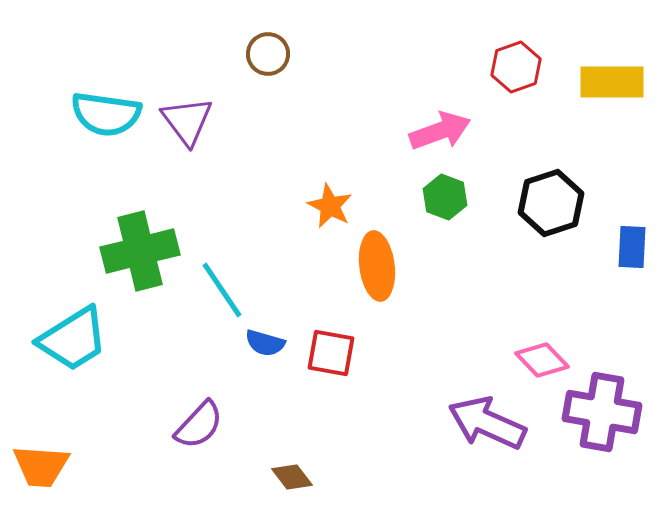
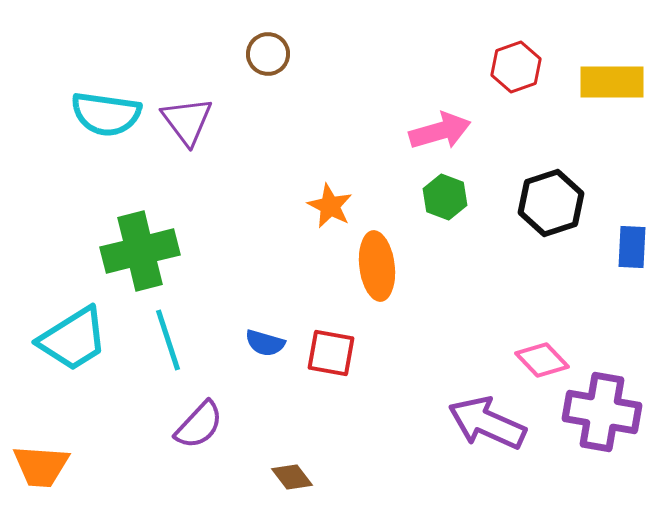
pink arrow: rotated 4 degrees clockwise
cyan line: moved 54 px left, 50 px down; rotated 16 degrees clockwise
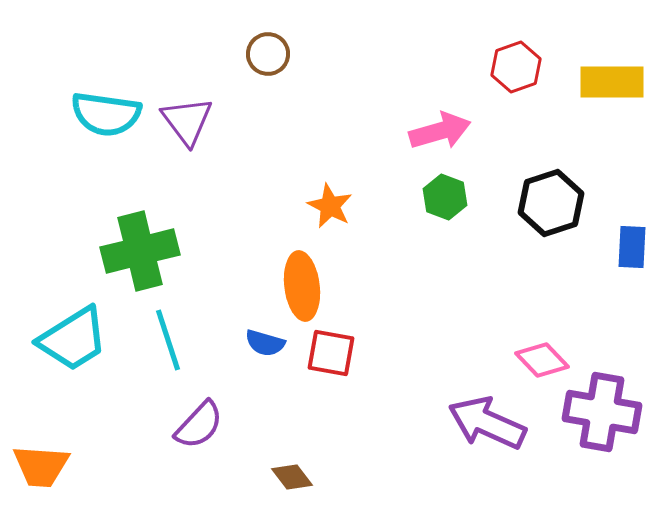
orange ellipse: moved 75 px left, 20 px down
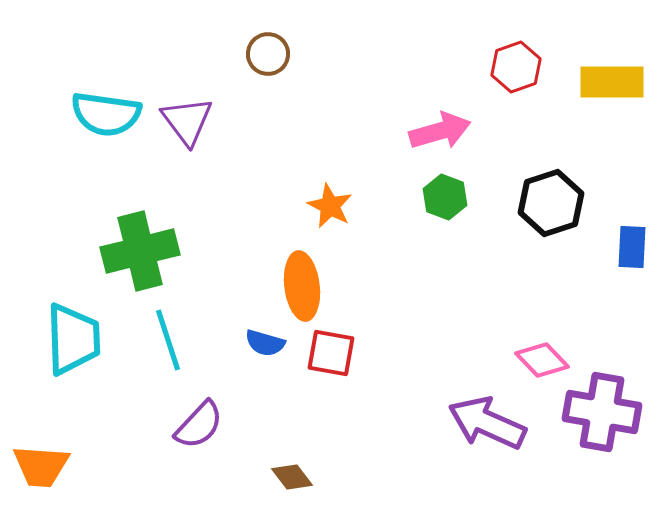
cyan trapezoid: rotated 60 degrees counterclockwise
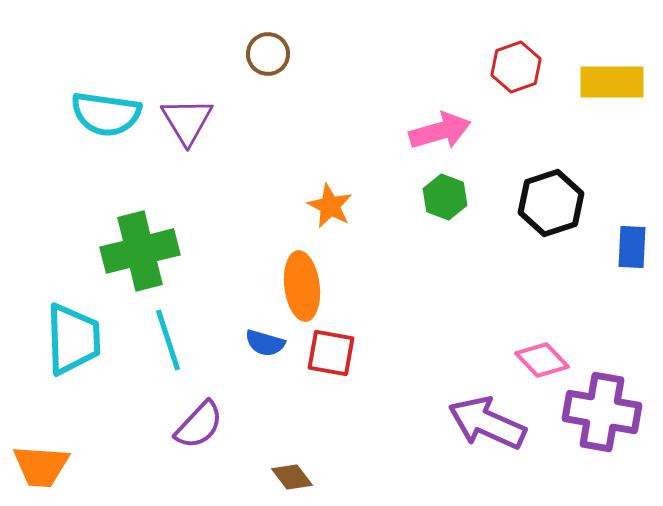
purple triangle: rotated 6 degrees clockwise
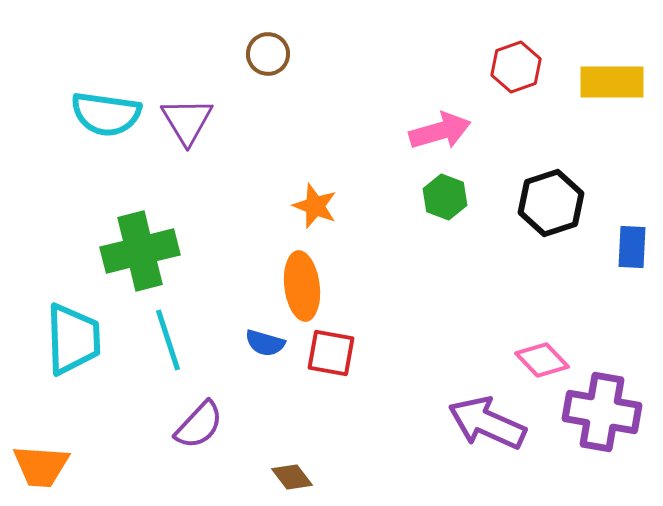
orange star: moved 15 px left; rotated 6 degrees counterclockwise
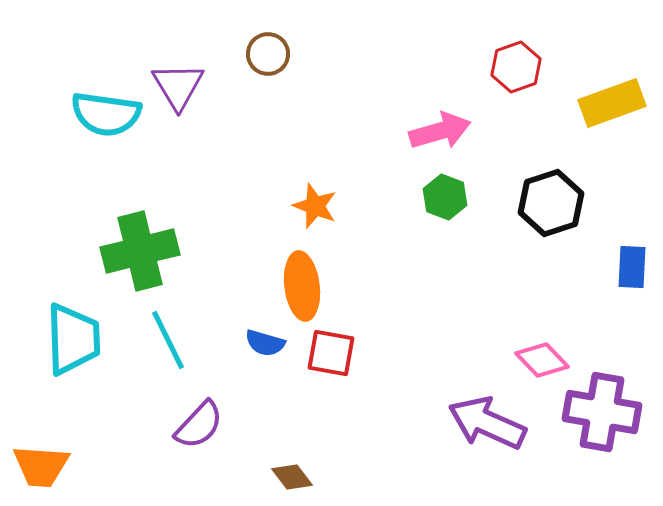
yellow rectangle: moved 21 px down; rotated 20 degrees counterclockwise
purple triangle: moved 9 px left, 35 px up
blue rectangle: moved 20 px down
cyan line: rotated 8 degrees counterclockwise
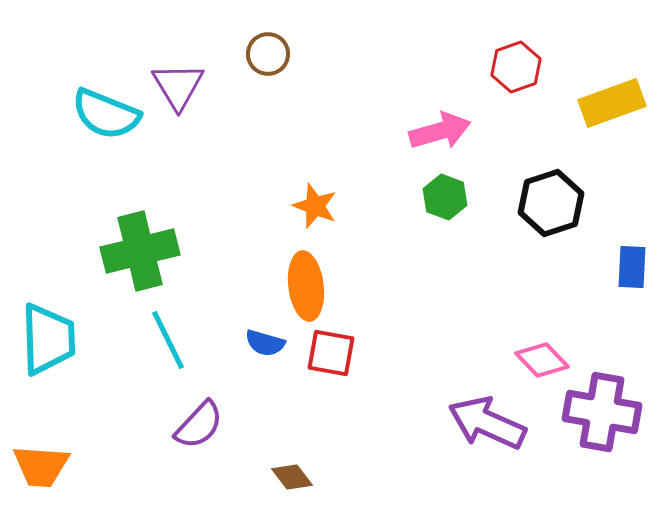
cyan semicircle: rotated 14 degrees clockwise
orange ellipse: moved 4 px right
cyan trapezoid: moved 25 px left
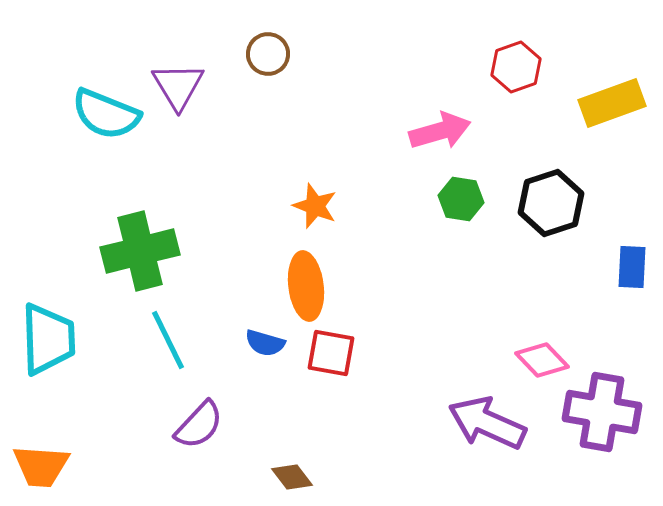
green hexagon: moved 16 px right, 2 px down; rotated 12 degrees counterclockwise
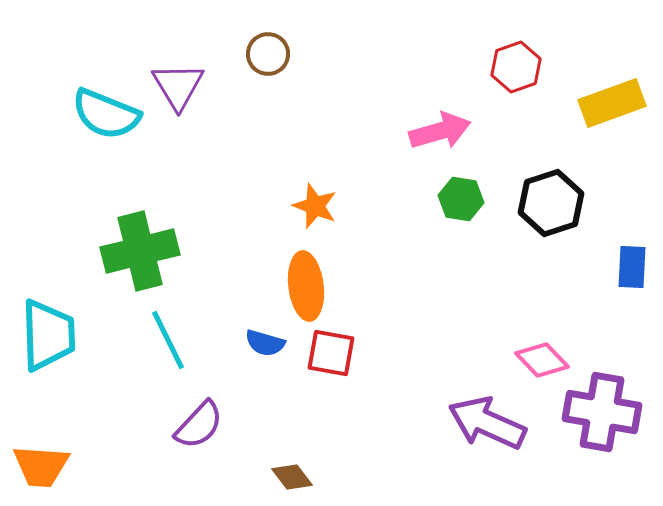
cyan trapezoid: moved 4 px up
